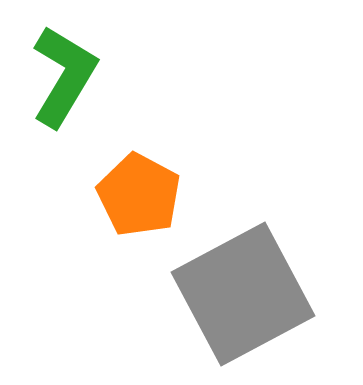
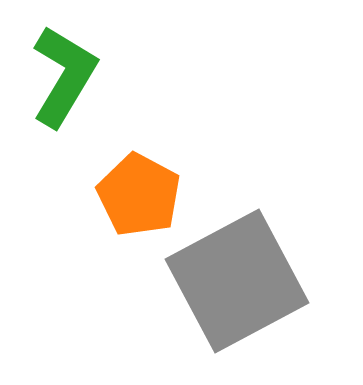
gray square: moved 6 px left, 13 px up
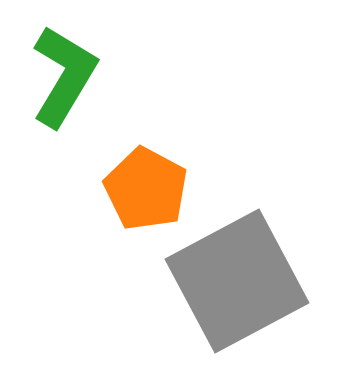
orange pentagon: moved 7 px right, 6 px up
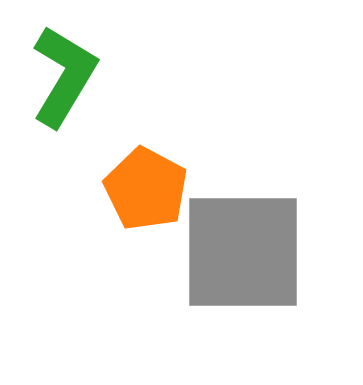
gray square: moved 6 px right, 29 px up; rotated 28 degrees clockwise
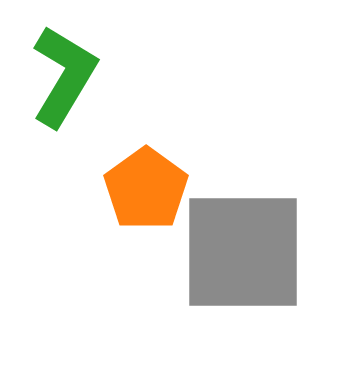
orange pentagon: rotated 8 degrees clockwise
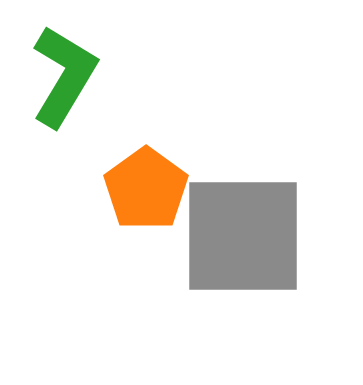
gray square: moved 16 px up
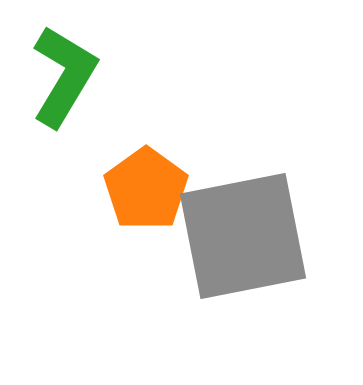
gray square: rotated 11 degrees counterclockwise
